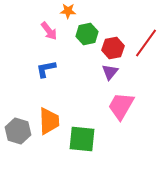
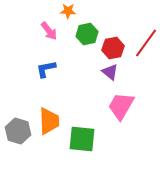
purple triangle: rotated 30 degrees counterclockwise
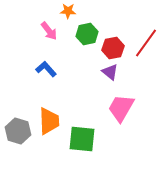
blue L-shape: rotated 60 degrees clockwise
pink trapezoid: moved 2 px down
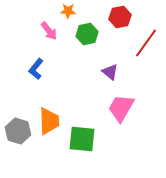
red hexagon: moved 7 px right, 31 px up
blue L-shape: moved 10 px left; rotated 100 degrees counterclockwise
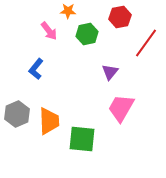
purple triangle: rotated 30 degrees clockwise
gray hexagon: moved 1 px left, 17 px up; rotated 20 degrees clockwise
